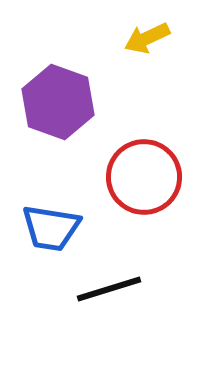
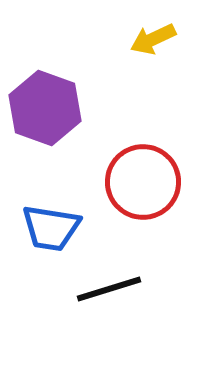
yellow arrow: moved 6 px right, 1 px down
purple hexagon: moved 13 px left, 6 px down
red circle: moved 1 px left, 5 px down
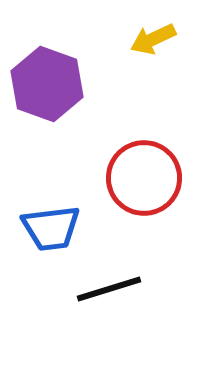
purple hexagon: moved 2 px right, 24 px up
red circle: moved 1 px right, 4 px up
blue trapezoid: rotated 16 degrees counterclockwise
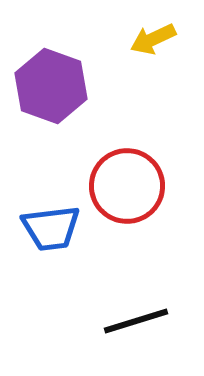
purple hexagon: moved 4 px right, 2 px down
red circle: moved 17 px left, 8 px down
black line: moved 27 px right, 32 px down
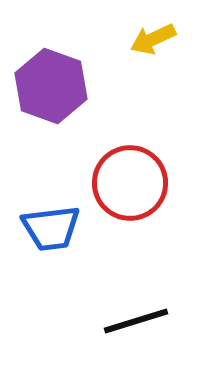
red circle: moved 3 px right, 3 px up
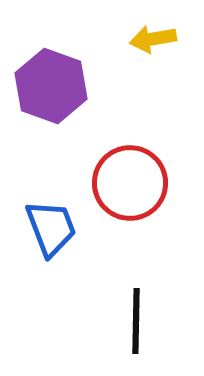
yellow arrow: rotated 15 degrees clockwise
blue trapezoid: rotated 104 degrees counterclockwise
black line: rotated 72 degrees counterclockwise
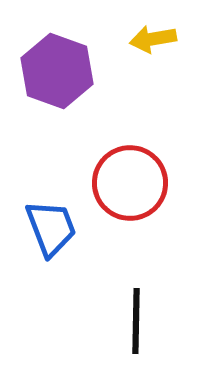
purple hexagon: moved 6 px right, 15 px up
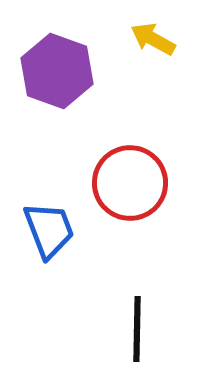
yellow arrow: rotated 39 degrees clockwise
blue trapezoid: moved 2 px left, 2 px down
black line: moved 1 px right, 8 px down
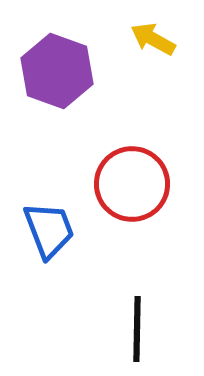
red circle: moved 2 px right, 1 px down
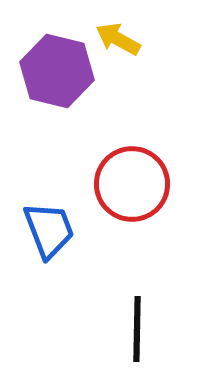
yellow arrow: moved 35 px left
purple hexagon: rotated 6 degrees counterclockwise
